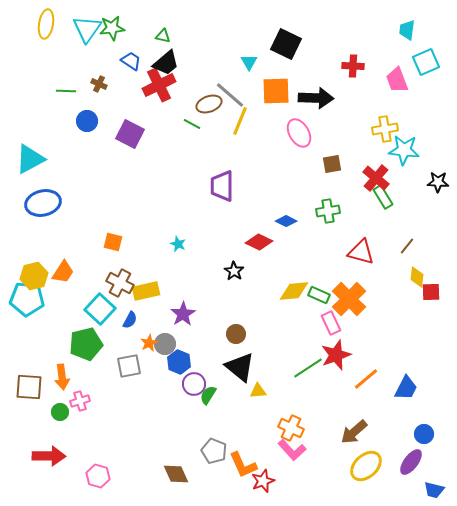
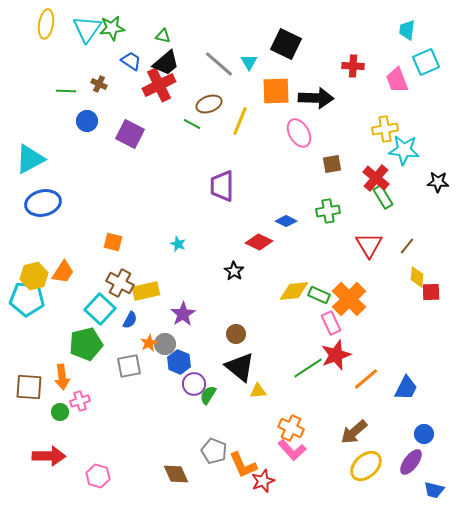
gray line at (230, 95): moved 11 px left, 31 px up
red triangle at (361, 252): moved 8 px right, 7 px up; rotated 44 degrees clockwise
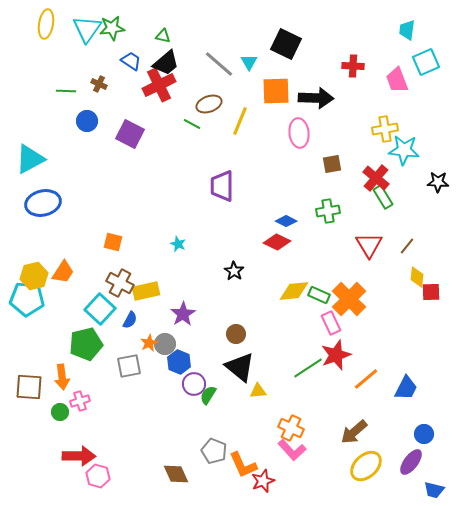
pink ellipse at (299, 133): rotated 24 degrees clockwise
red diamond at (259, 242): moved 18 px right
red arrow at (49, 456): moved 30 px right
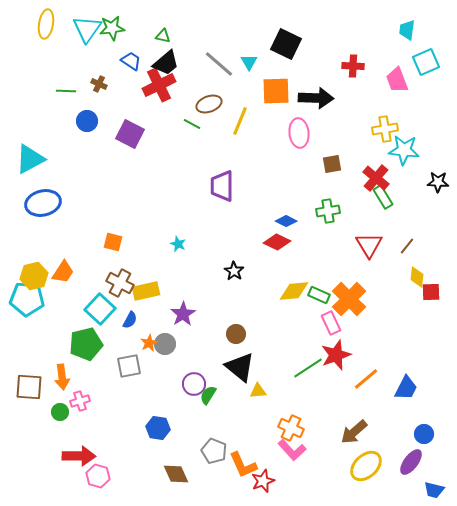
blue hexagon at (179, 362): moved 21 px left, 66 px down; rotated 15 degrees counterclockwise
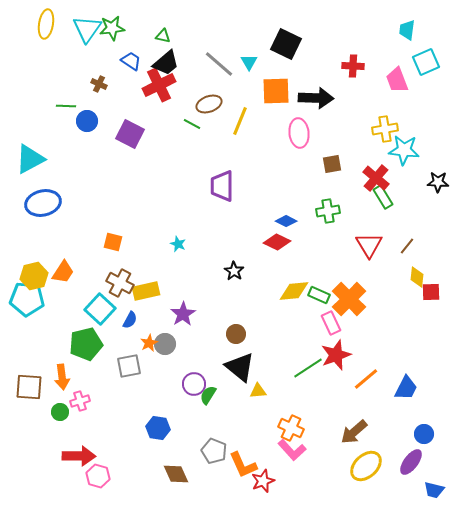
green line at (66, 91): moved 15 px down
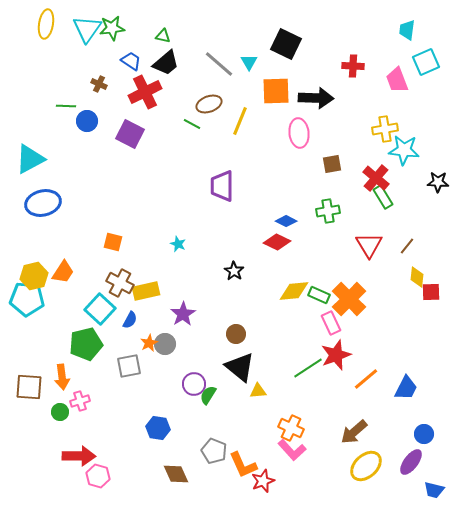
red cross at (159, 85): moved 14 px left, 7 px down
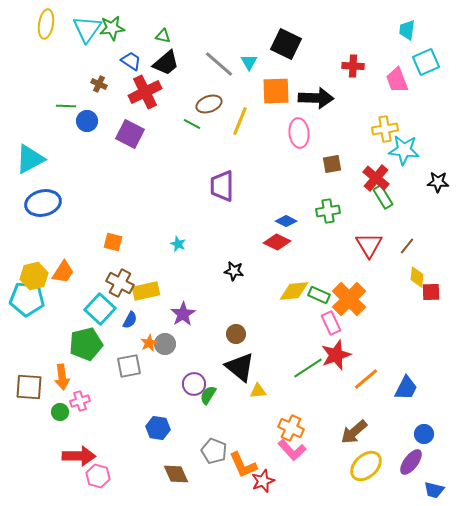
black star at (234, 271): rotated 24 degrees counterclockwise
